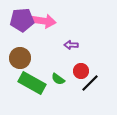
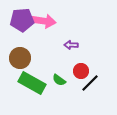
green semicircle: moved 1 px right, 1 px down
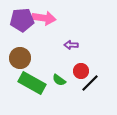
pink arrow: moved 3 px up
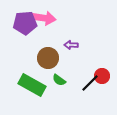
purple pentagon: moved 3 px right, 3 px down
brown circle: moved 28 px right
red circle: moved 21 px right, 5 px down
green rectangle: moved 2 px down
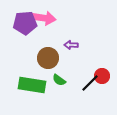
green rectangle: rotated 20 degrees counterclockwise
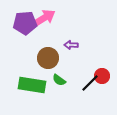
pink arrow: rotated 40 degrees counterclockwise
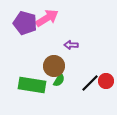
pink arrow: moved 3 px right
purple pentagon: rotated 20 degrees clockwise
brown circle: moved 6 px right, 8 px down
red circle: moved 4 px right, 5 px down
green semicircle: rotated 96 degrees counterclockwise
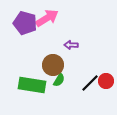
brown circle: moved 1 px left, 1 px up
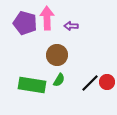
pink arrow: rotated 60 degrees counterclockwise
purple arrow: moved 19 px up
brown circle: moved 4 px right, 10 px up
red circle: moved 1 px right, 1 px down
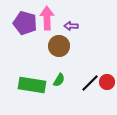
brown circle: moved 2 px right, 9 px up
